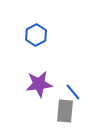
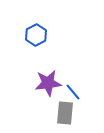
purple star: moved 9 px right, 1 px up
gray rectangle: moved 2 px down
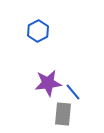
blue hexagon: moved 2 px right, 4 px up
gray rectangle: moved 2 px left, 1 px down
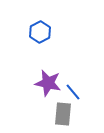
blue hexagon: moved 2 px right, 1 px down
purple star: rotated 20 degrees clockwise
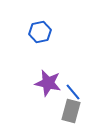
blue hexagon: rotated 15 degrees clockwise
gray rectangle: moved 8 px right, 3 px up; rotated 10 degrees clockwise
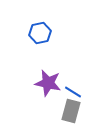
blue hexagon: moved 1 px down
blue line: rotated 18 degrees counterclockwise
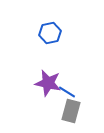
blue hexagon: moved 10 px right
blue line: moved 6 px left
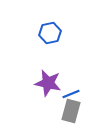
blue line: moved 4 px right, 2 px down; rotated 54 degrees counterclockwise
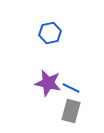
blue line: moved 6 px up; rotated 48 degrees clockwise
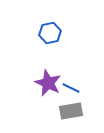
purple star: rotated 12 degrees clockwise
gray rectangle: rotated 65 degrees clockwise
